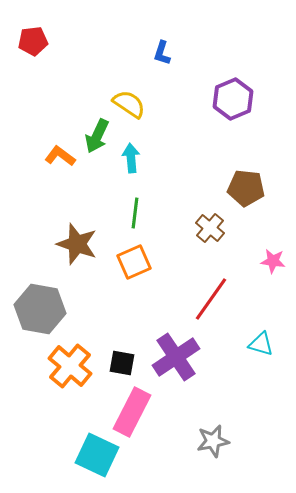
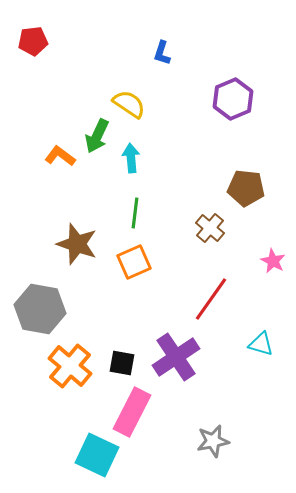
pink star: rotated 20 degrees clockwise
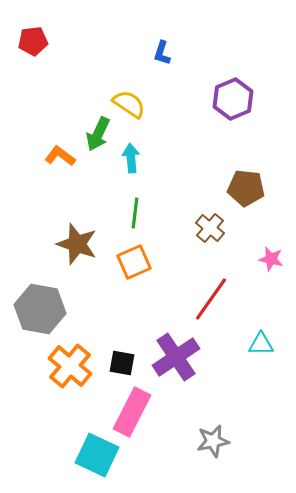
green arrow: moved 1 px right, 2 px up
pink star: moved 2 px left, 2 px up; rotated 15 degrees counterclockwise
cyan triangle: rotated 16 degrees counterclockwise
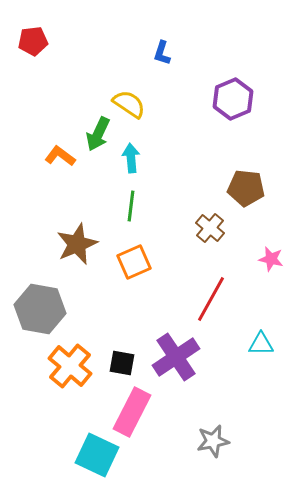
green line: moved 4 px left, 7 px up
brown star: rotated 30 degrees clockwise
red line: rotated 6 degrees counterclockwise
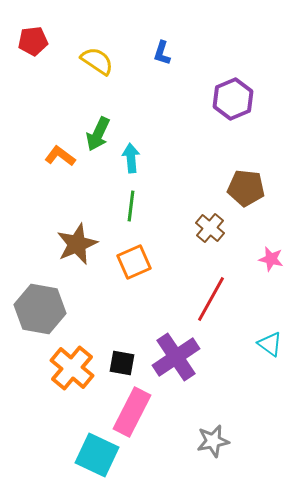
yellow semicircle: moved 32 px left, 43 px up
cyan triangle: moved 9 px right; rotated 36 degrees clockwise
orange cross: moved 2 px right, 2 px down
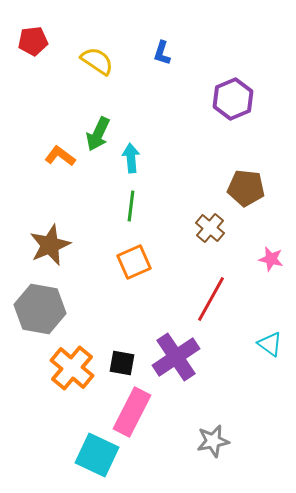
brown star: moved 27 px left, 1 px down
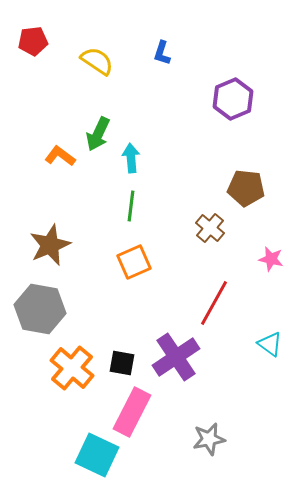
red line: moved 3 px right, 4 px down
gray star: moved 4 px left, 2 px up
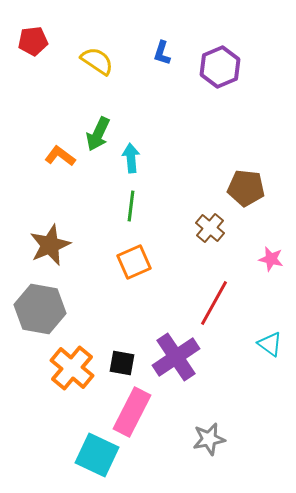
purple hexagon: moved 13 px left, 32 px up
